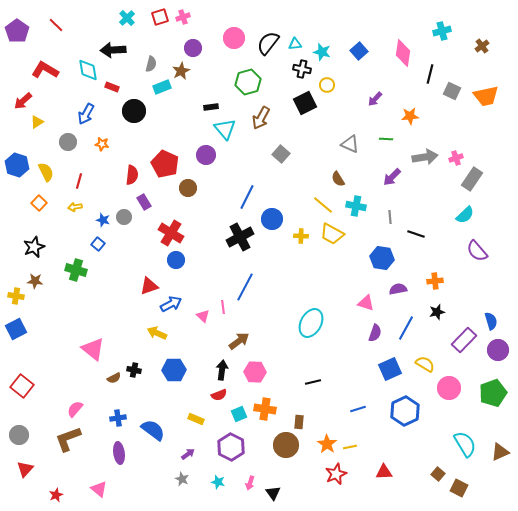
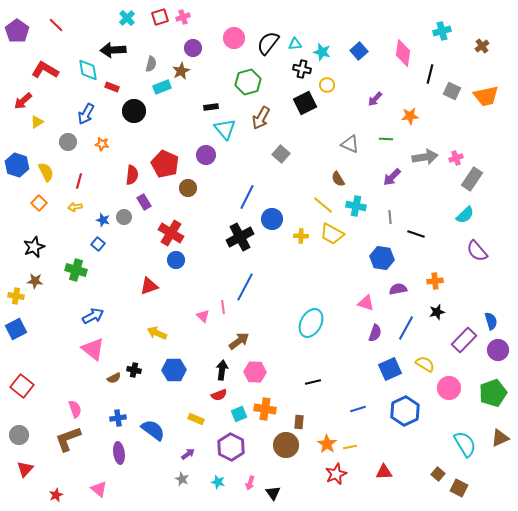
blue arrow at (171, 304): moved 78 px left, 12 px down
pink semicircle at (75, 409): rotated 120 degrees clockwise
brown triangle at (500, 452): moved 14 px up
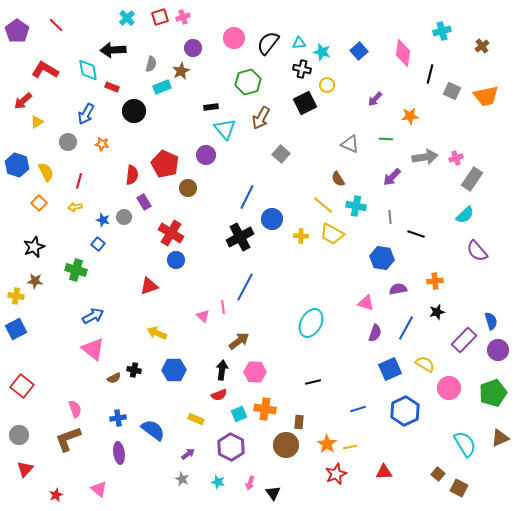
cyan triangle at (295, 44): moved 4 px right, 1 px up
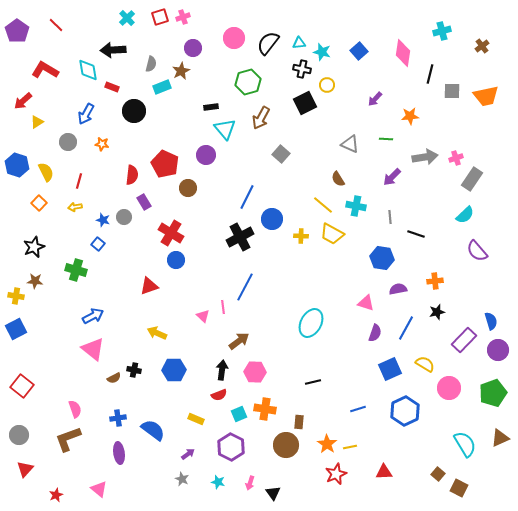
gray square at (452, 91): rotated 24 degrees counterclockwise
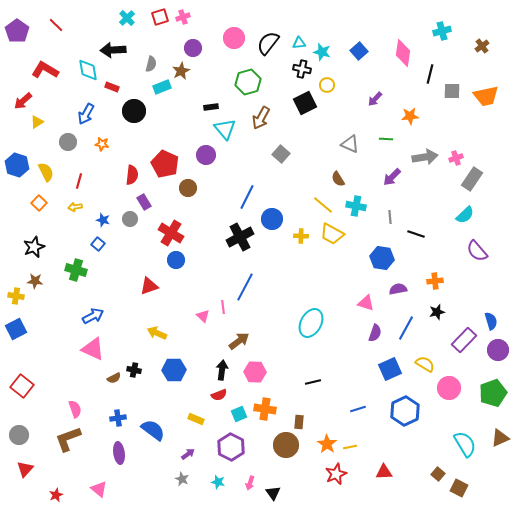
gray circle at (124, 217): moved 6 px right, 2 px down
pink triangle at (93, 349): rotated 15 degrees counterclockwise
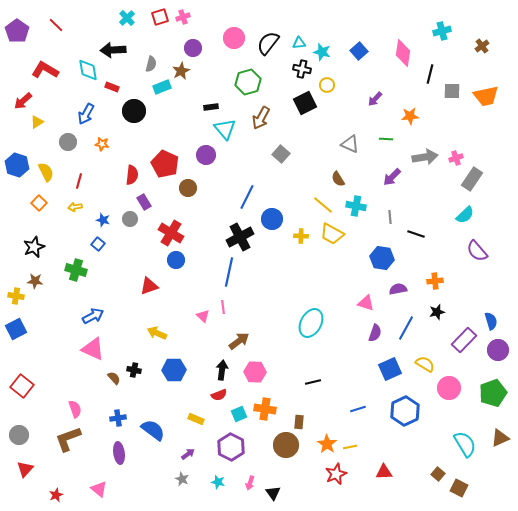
blue line at (245, 287): moved 16 px left, 15 px up; rotated 16 degrees counterclockwise
brown semicircle at (114, 378): rotated 104 degrees counterclockwise
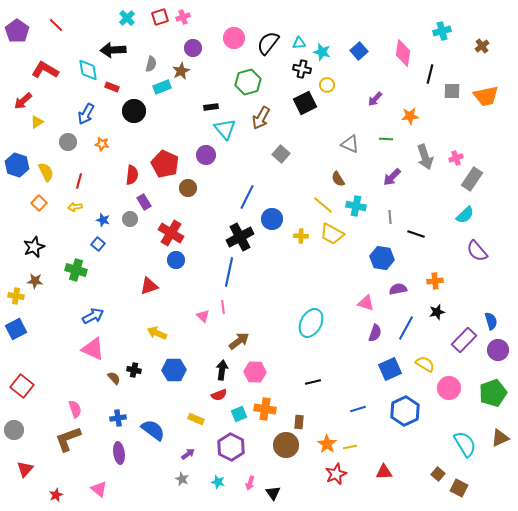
gray arrow at (425, 157): rotated 80 degrees clockwise
gray circle at (19, 435): moved 5 px left, 5 px up
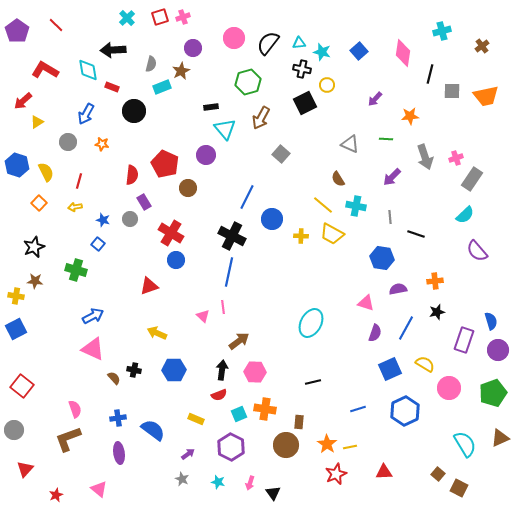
black cross at (240, 237): moved 8 px left, 1 px up; rotated 36 degrees counterclockwise
purple rectangle at (464, 340): rotated 25 degrees counterclockwise
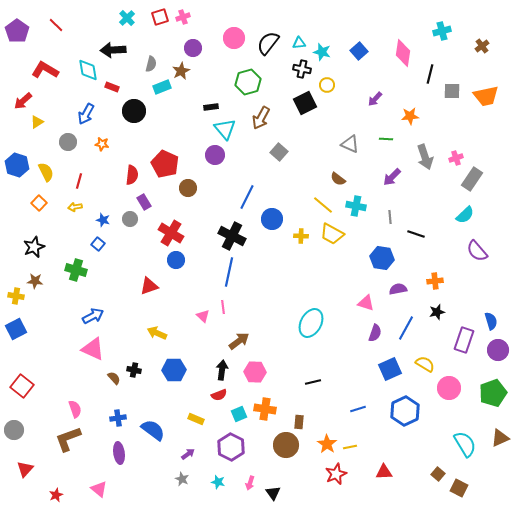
gray square at (281, 154): moved 2 px left, 2 px up
purple circle at (206, 155): moved 9 px right
brown semicircle at (338, 179): rotated 21 degrees counterclockwise
